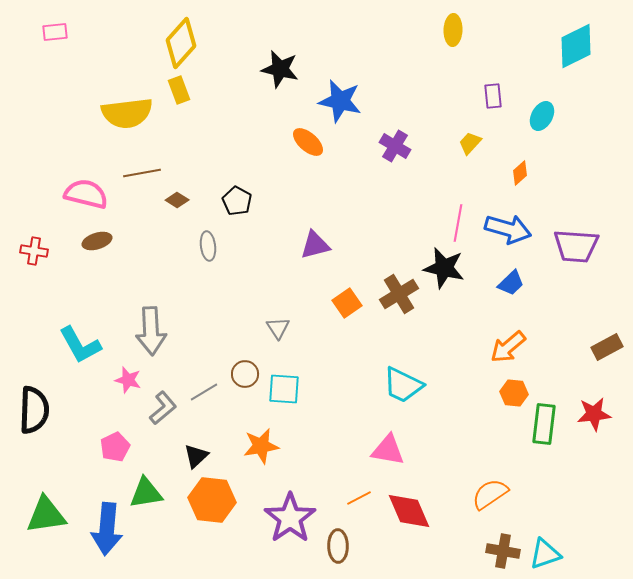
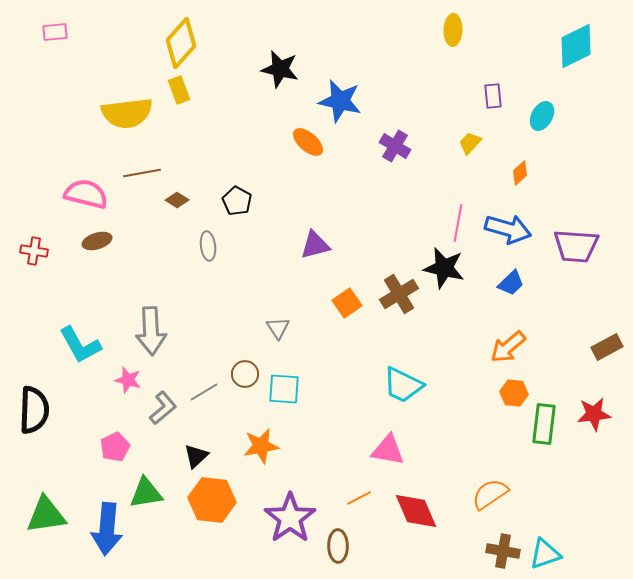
red diamond at (409, 511): moved 7 px right
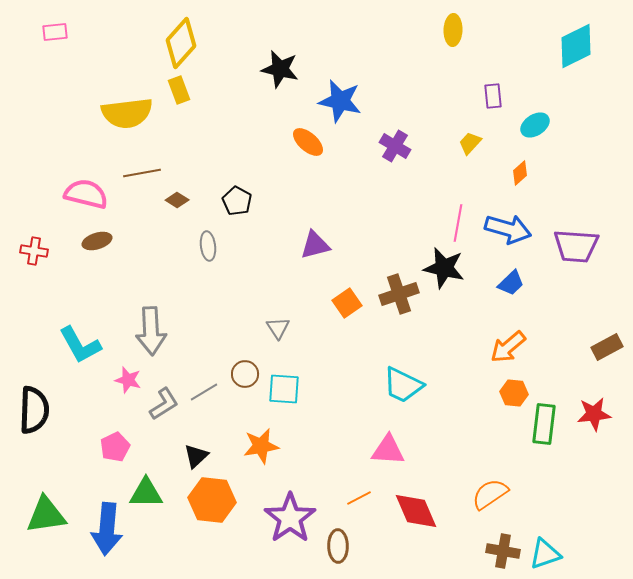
cyan ellipse at (542, 116): moved 7 px left, 9 px down; rotated 28 degrees clockwise
brown cross at (399, 294): rotated 12 degrees clockwise
gray L-shape at (163, 408): moved 1 px right, 4 px up; rotated 8 degrees clockwise
pink triangle at (388, 450): rotated 6 degrees counterclockwise
green triangle at (146, 493): rotated 9 degrees clockwise
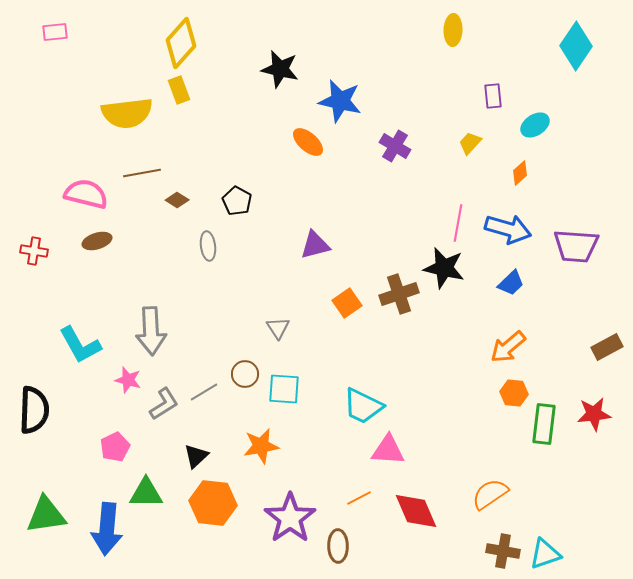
cyan diamond at (576, 46): rotated 30 degrees counterclockwise
cyan trapezoid at (403, 385): moved 40 px left, 21 px down
orange hexagon at (212, 500): moved 1 px right, 3 px down
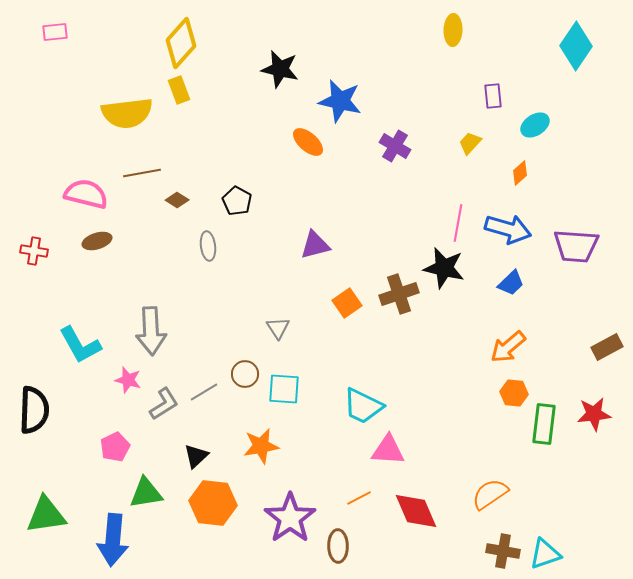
green triangle at (146, 493): rotated 9 degrees counterclockwise
blue arrow at (107, 529): moved 6 px right, 11 px down
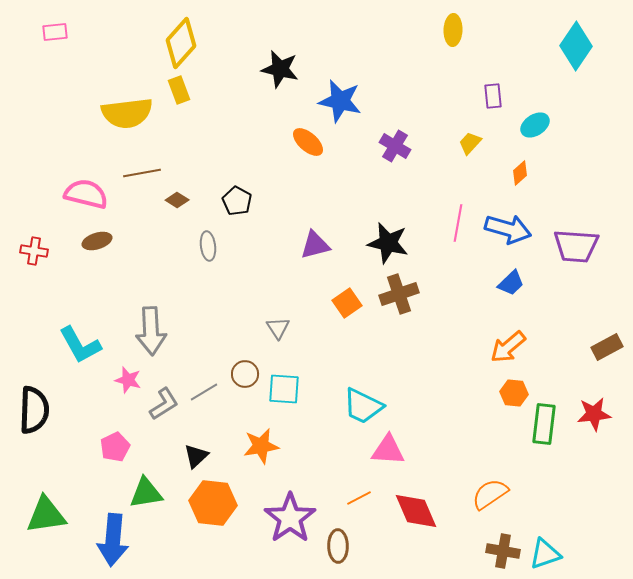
black star at (444, 268): moved 56 px left, 25 px up
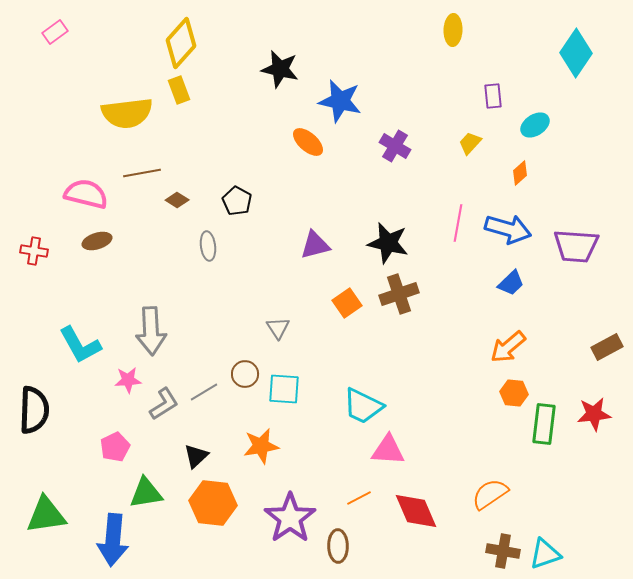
pink rectangle at (55, 32): rotated 30 degrees counterclockwise
cyan diamond at (576, 46): moved 7 px down
pink star at (128, 380): rotated 20 degrees counterclockwise
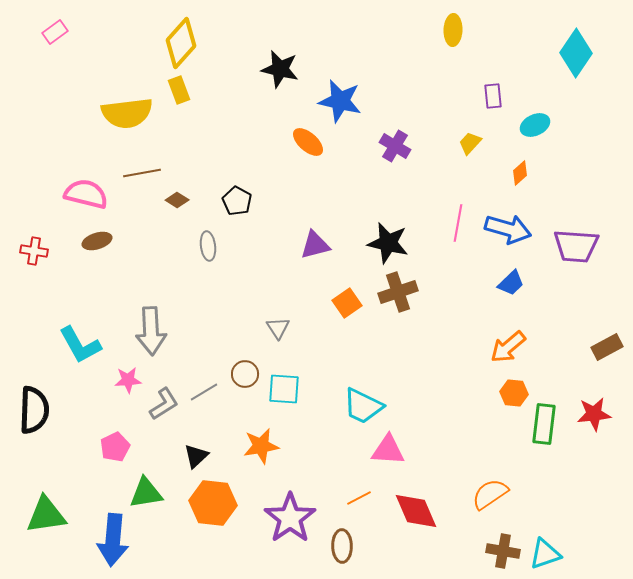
cyan ellipse at (535, 125): rotated 8 degrees clockwise
brown cross at (399, 294): moved 1 px left, 2 px up
brown ellipse at (338, 546): moved 4 px right
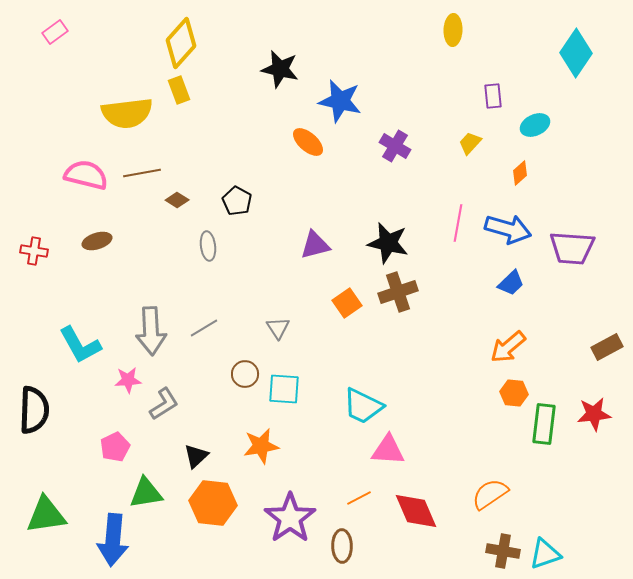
pink semicircle at (86, 194): moved 19 px up
purple trapezoid at (576, 246): moved 4 px left, 2 px down
gray line at (204, 392): moved 64 px up
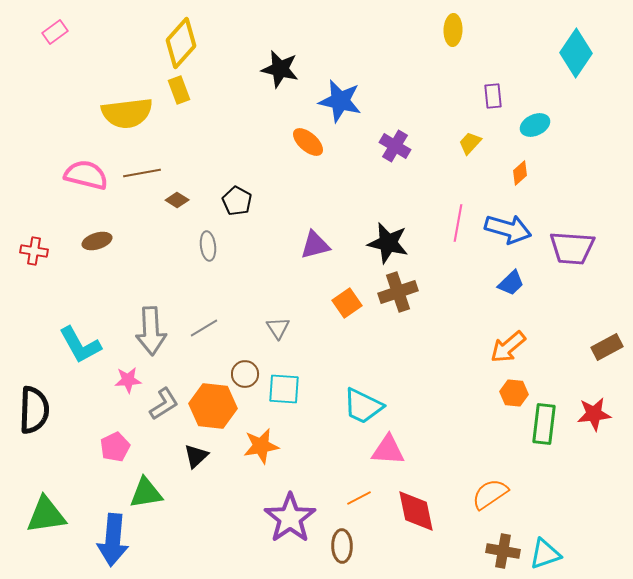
orange hexagon at (213, 503): moved 97 px up
red diamond at (416, 511): rotated 12 degrees clockwise
